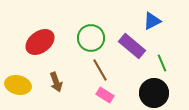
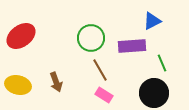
red ellipse: moved 19 px left, 6 px up
purple rectangle: rotated 44 degrees counterclockwise
pink rectangle: moved 1 px left
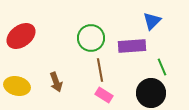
blue triangle: rotated 18 degrees counterclockwise
green line: moved 4 px down
brown line: rotated 20 degrees clockwise
yellow ellipse: moved 1 px left, 1 px down
black circle: moved 3 px left
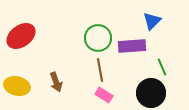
green circle: moved 7 px right
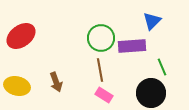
green circle: moved 3 px right
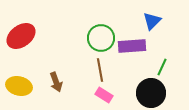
green line: rotated 48 degrees clockwise
yellow ellipse: moved 2 px right
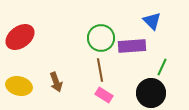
blue triangle: rotated 30 degrees counterclockwise
red ellipse: moved 1 px left, 1 px down
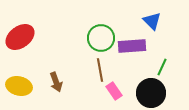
pink rectangle: moved 10 px right, 4 px up; rotated 24 degrees clockwise
